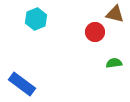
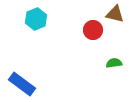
red circle: moved 2 px left, 2 px up
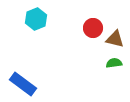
brown triangle: moved 25 px down
red circle: moved 2 px up
blue rectangle: moved 1 px right
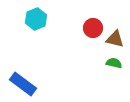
green semicircle: rotated 21 degrees clockwise
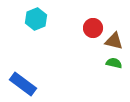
brown triangle: moved 1 px left, 2 px down
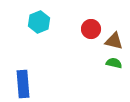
cyan hexagon: moved 3 px right, 3 px down
red circle: moved 2 px left, 1 px down
blue rectangle: rotated 48 degrees clockwise
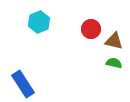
blue rectangle: rotated 28 degrees counterclockwise
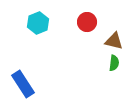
cyan hexagon: moved 1 px left, 1 px down
red circle: moved 4 px left, 7 px up
green semicircle: rotated 84 degrees clockwise
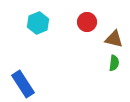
brown triangle: moved 2 px up
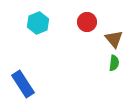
brown triangle: rotated 36 degrees clockwise
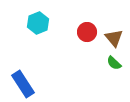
red circle: moved 10 px down
brown triangle: moved 1 px up
green semicircle: rotated 126 degrees clockwise
